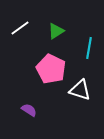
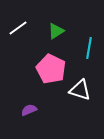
white line: moved 2 px left
purple semicircle: rotated 56 degrees counterclockwise
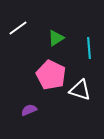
green triangle: moved 7 px down
cyan line: rotated 15 degrees counterclockwise
pink pentagon: moved 6 px down
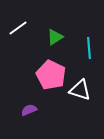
green triangle: moved 1 px left, 1 px up
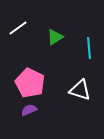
pink pentagon: moved 21 px left, 8 px down
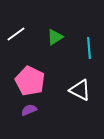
white line: moved 2 px left, 6 px down
pink pentagon: moved 2 px up
white triangle: rotated 10 degrees clockwise
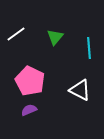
green triangle: rotated 18 degrees counterclockwise
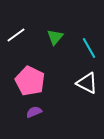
white line: moved 1 px down
cyan line: rotated 25 degrees counterclockwise
white triangle: moved 7 px right, 7 px up
purple semicircle: moved 5 px right, 2 px down
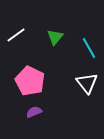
white triangle: rotated 25 degrees clockwise
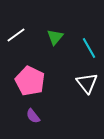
purple semicircle: moved 1 px left, 4 px down; rotated 105 degrees counterclockwise
